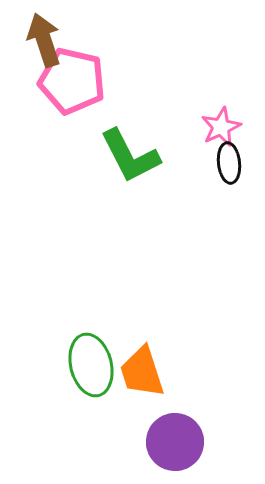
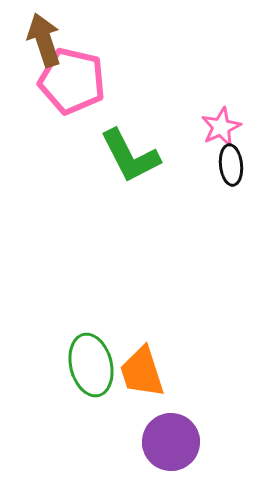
black ellipse: moved 2 px right, 2 px down
purple circle: moved 4 px left
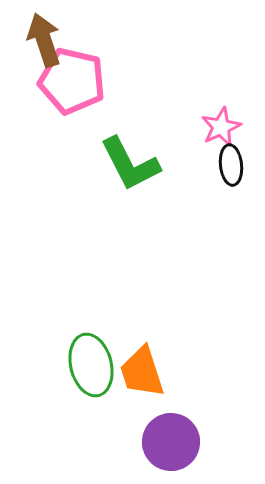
green L-shape: moved 8 px down
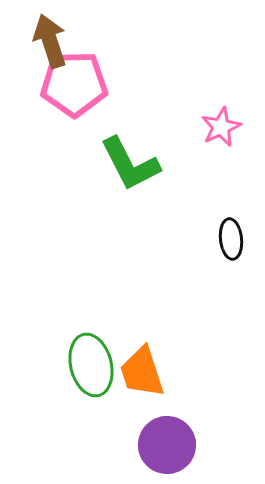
brown arrow: moved 6 px right, 1 px down
pink pentagon: moved 2 px right, 3 px down; rotated 14 degrees counterclockwise
black ellipse: moved 74 px down
purple circle: moved 4 px left, 3 px down
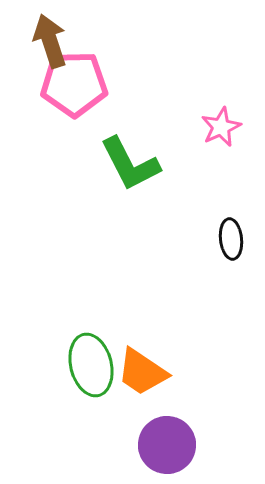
orange trapezoid: rotated 38 degrees counterclockwise
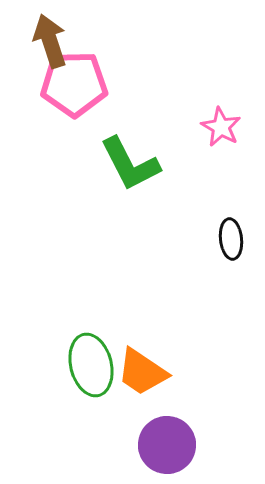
pink star: rotated 18 degrees counterclockwise
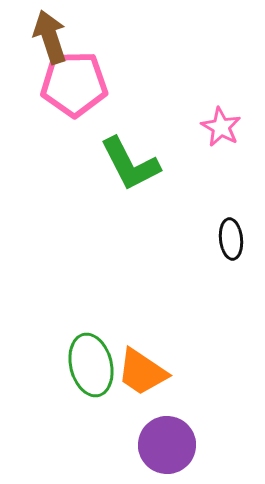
brown arrow: moved 4 px up
